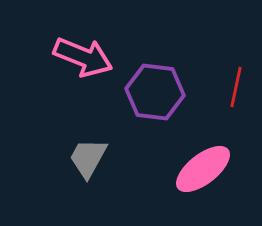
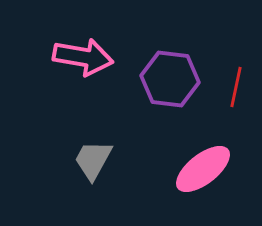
pink arrow: rotated 12 degrees counterclockwise
purple hexagon: moved 15 px right, 13 px up
gray trapezoid: moved 5 px right, 2 px down
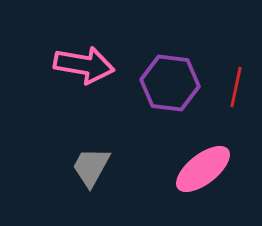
pink arrow: moved 1 px right, 8 px down
purple hexagon: moved 4 px down
gray trapezoid: moved 2 px left, 7 px down
